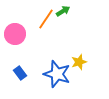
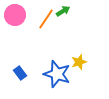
pink circle: moved 19 px up
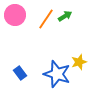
green arrow: moved 2 px right, 5 px down
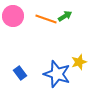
pink circle: moved 2 px left, 1 px down
orange line: rotated 75 degrees clockwise
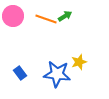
blue star: rotated 12 degrees counterclockwise
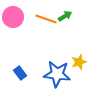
pink circle: moved 1 px down
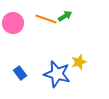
pink circle: moved 6 px down
blue star: rotated 8 degrees clockwise
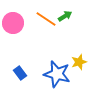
orange line: rotated 15 degrees clockwise
